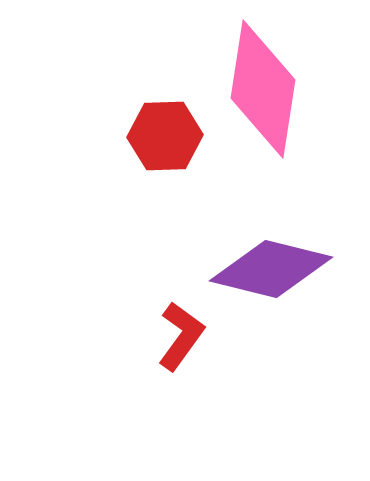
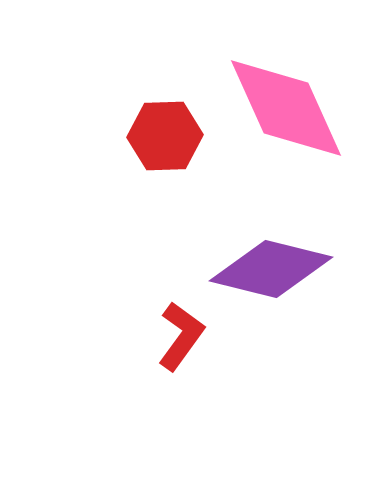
pink diamond: moved 23 px right, 19 px down; rotated 33 degrees counterclockwise
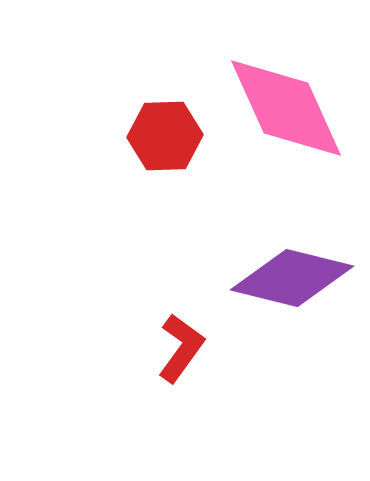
purple diamond: moved 21 px right, 9 px down
red L-shape: moved 12 px down
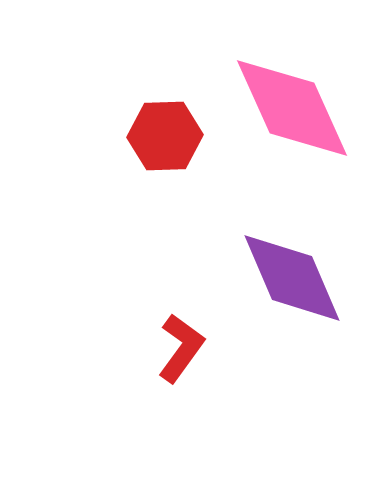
pink diamond: moved 6 px right
purple diamond: rotated 53 degrees clockwise
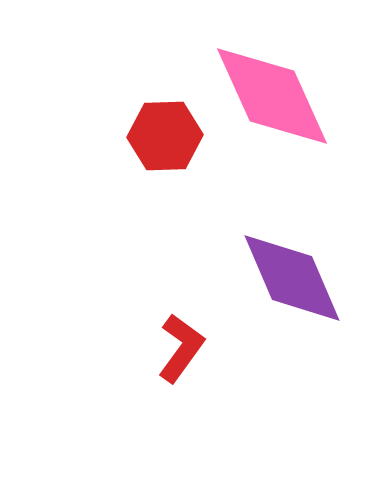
pink diamond: moved 20 px left, 12 px up
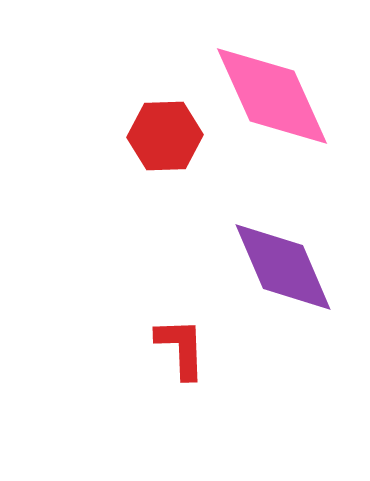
purple diamond: moved 9 px left, 11 px up
red L-shape: rotated 38 degrees counterclockwise
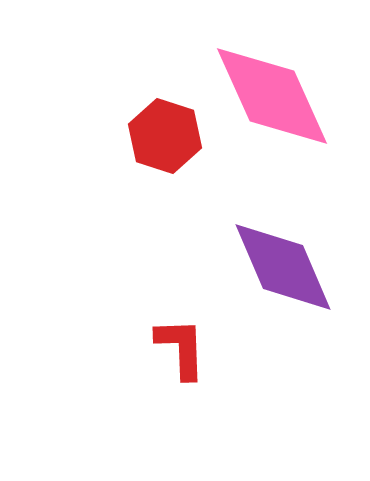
red hexagon: rotated 20 degrees clockwise
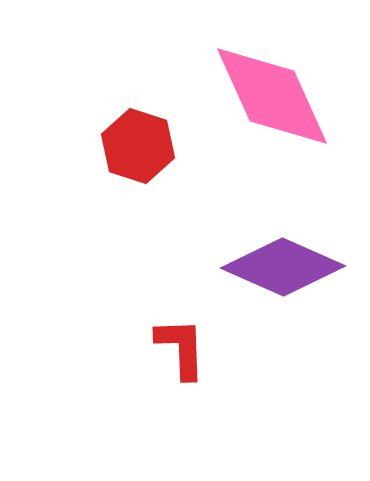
red hexagon: moved 27 px left, 10 px down
purple diamond: rotated 43 degrees counterclockwise
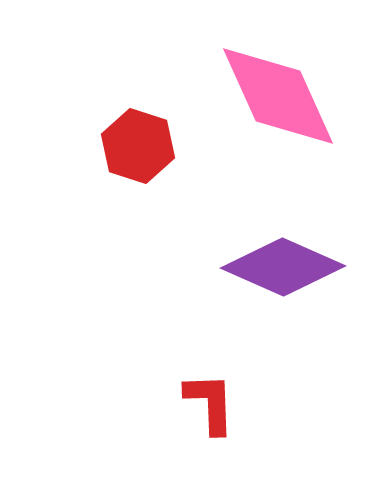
pink diamond: moved 6 px right
red L-shape: moved 29 px right, 55 px down
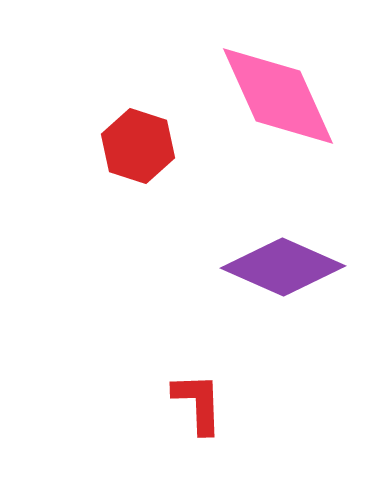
red L-shape: moved 12 px left
